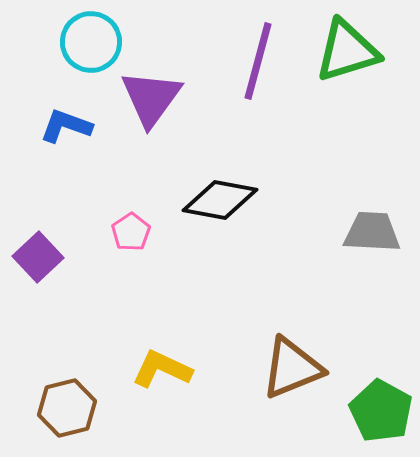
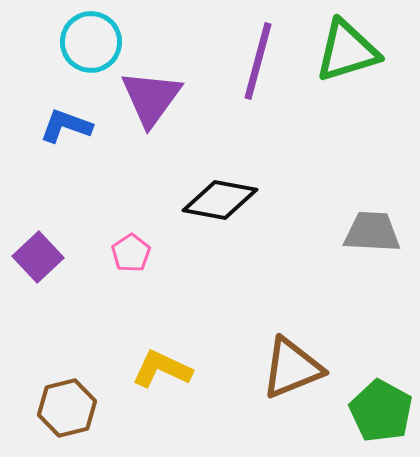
pink pentagon: moved 21 px down
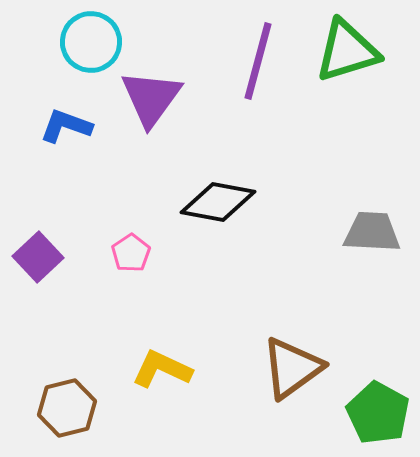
black diamond: moved 2 px left, 2 px down
brown triangle: rotated 14 degrees counterclockwise
green pentagon: moved 3 px left, 2 px down
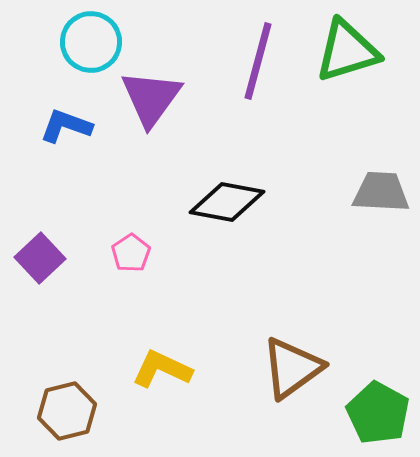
black diamond: moved 9 px right
gray trapezoid: moved 9 px right, 40 px up
purple square: moved 2 px right, 1 px down
brown hexagon: moved 3 px down
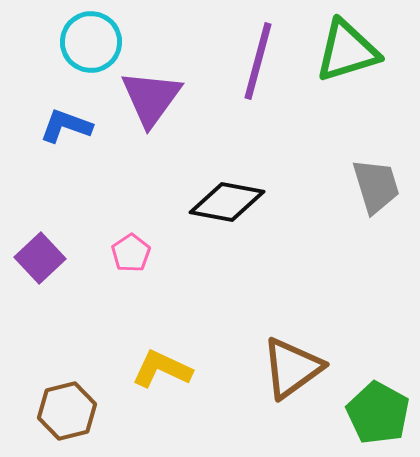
gray trapezoid: moved 5 px left, 6 px up; rotated 70 degrees clockwise
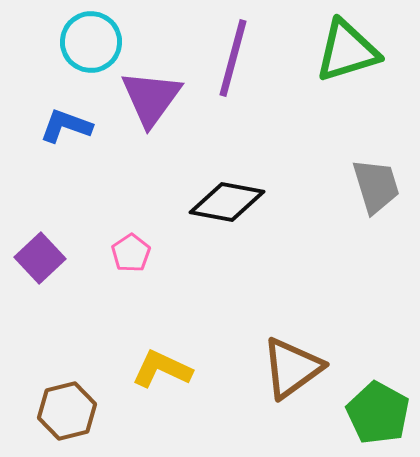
purple line: moved 25 px left, 3 px up
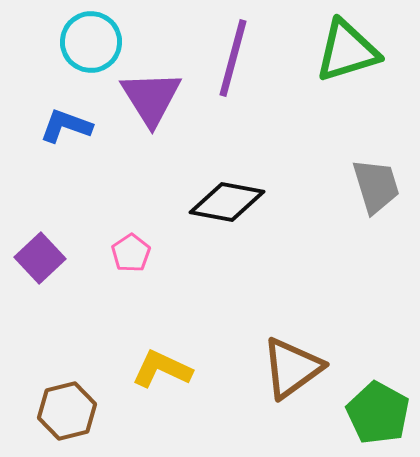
purple triangle: rotated 8 degrees counterclockwise
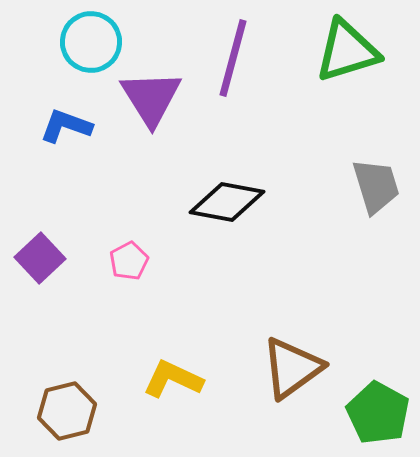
pink pentagon: moved 2 px left, 8 px down; rotated 6 degrees clockwise
yellow L-shape: moved 11 px right, 10 px down
